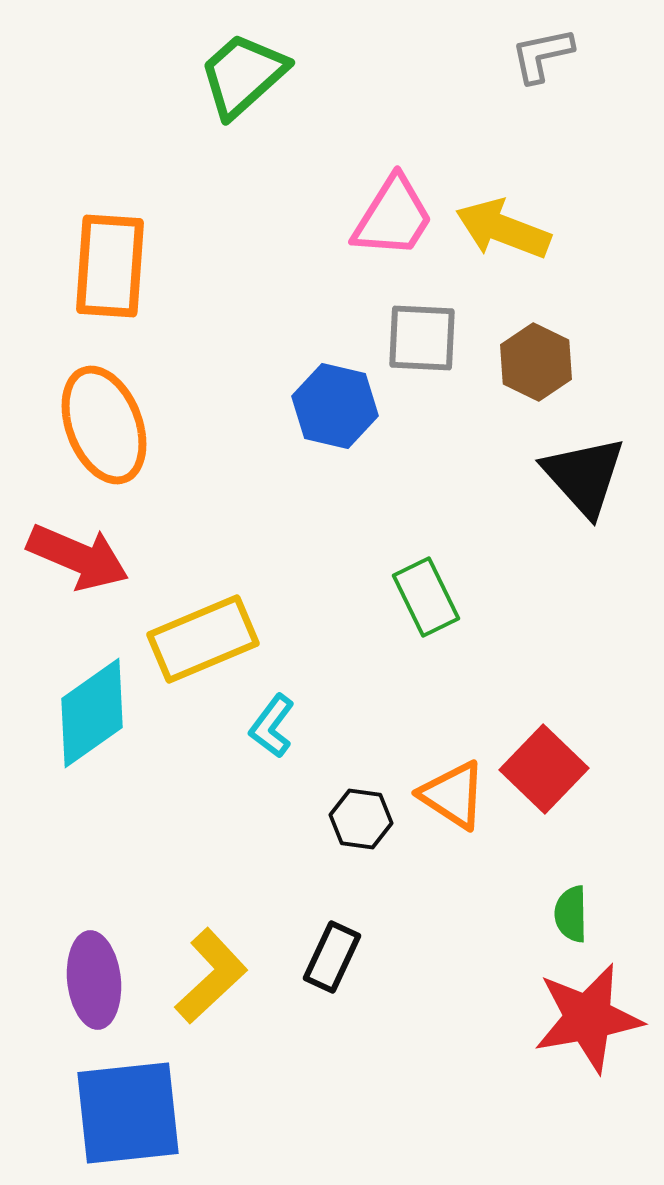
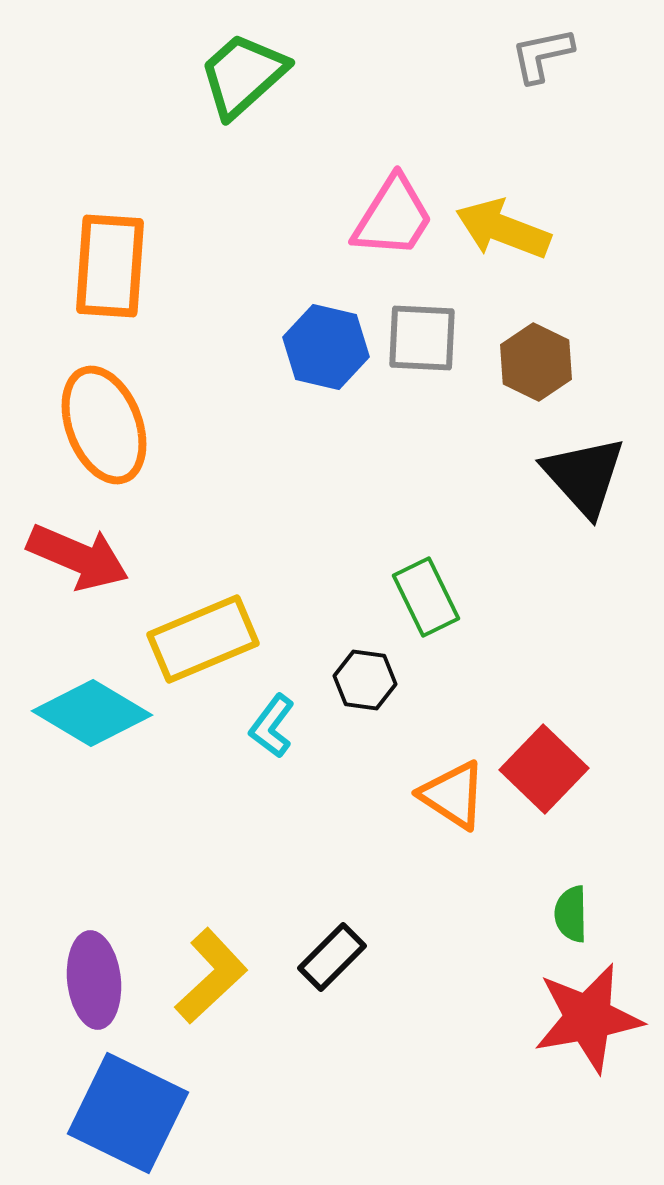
blue hexagon: moved 9 px left, 59 px up
cyan diamond: rotated 66 degrees clockwise
black hexagon: moved 4 px right, 139 px up
black rectangle: rotated 20 degrees clockwise
blue square: rotated 32 degrees clockwise
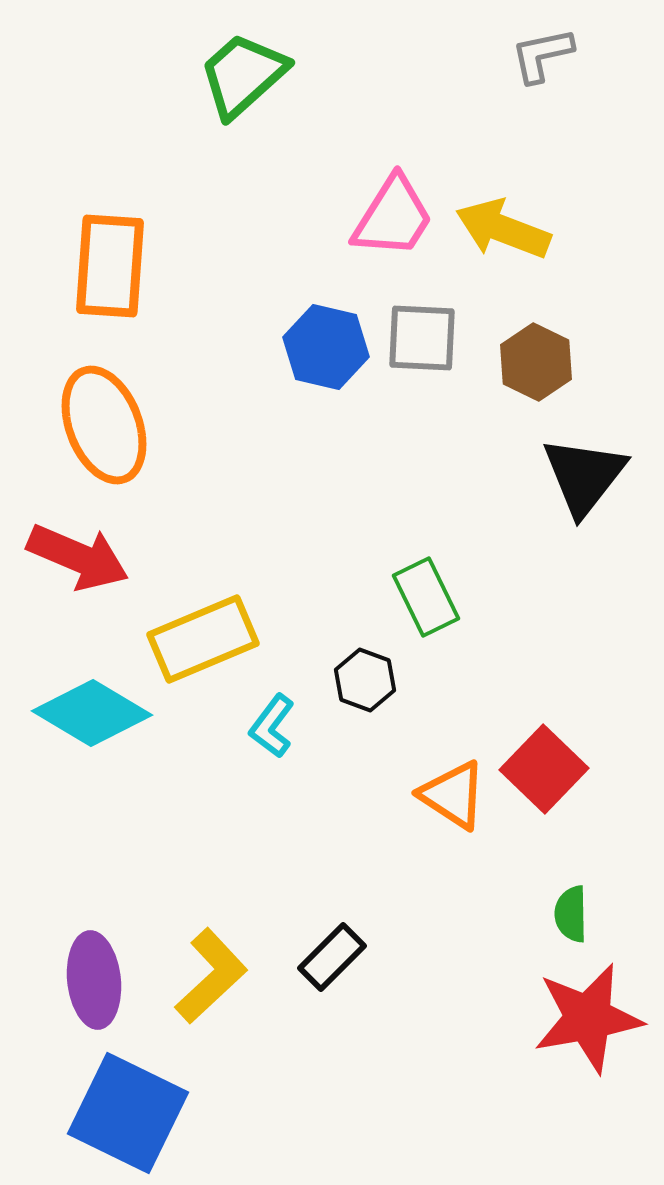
black triangle: rotated 20 degrees clockwise
black hexagon: rotated 12 degrees clockwise
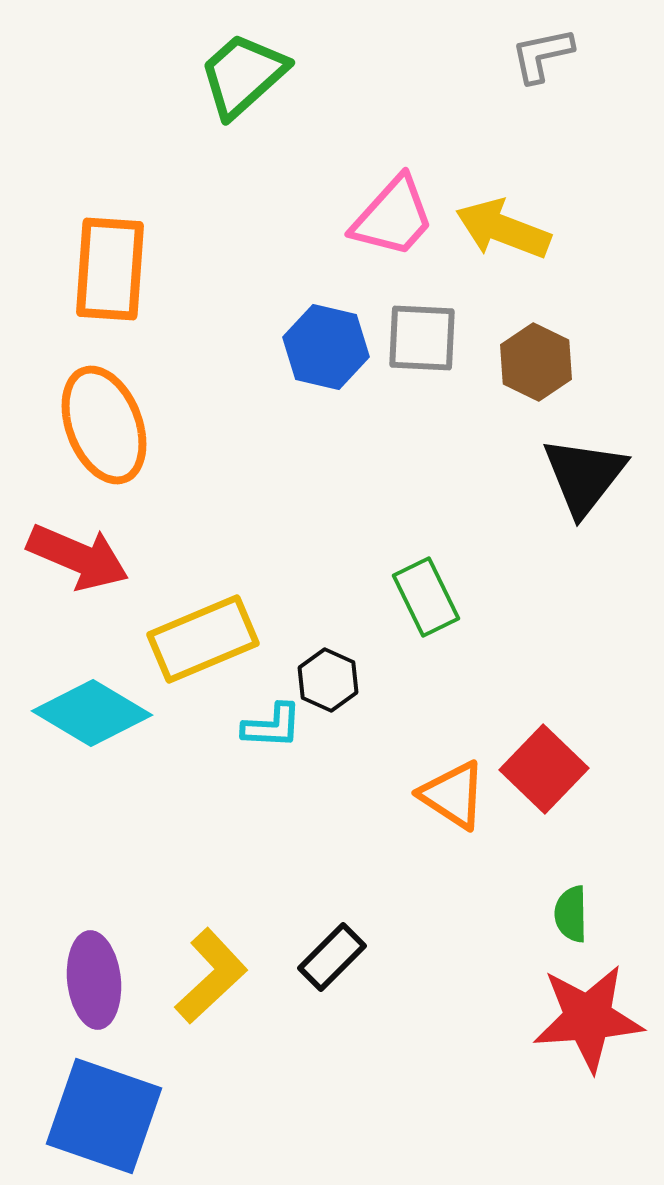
pink trapezoid: rotated 10 degrees clockwise
orange rectangle: moved 3 px down
black hexagon: moved 37 px left; rotated 4 degrees clockwise
cyan L-shape: rotated 124 degrees counterclockwise
red star: rotated 6 degrees clockwise
blue square: moved 24 px left, 3 px down; rotated 7 degrees counterclockwise
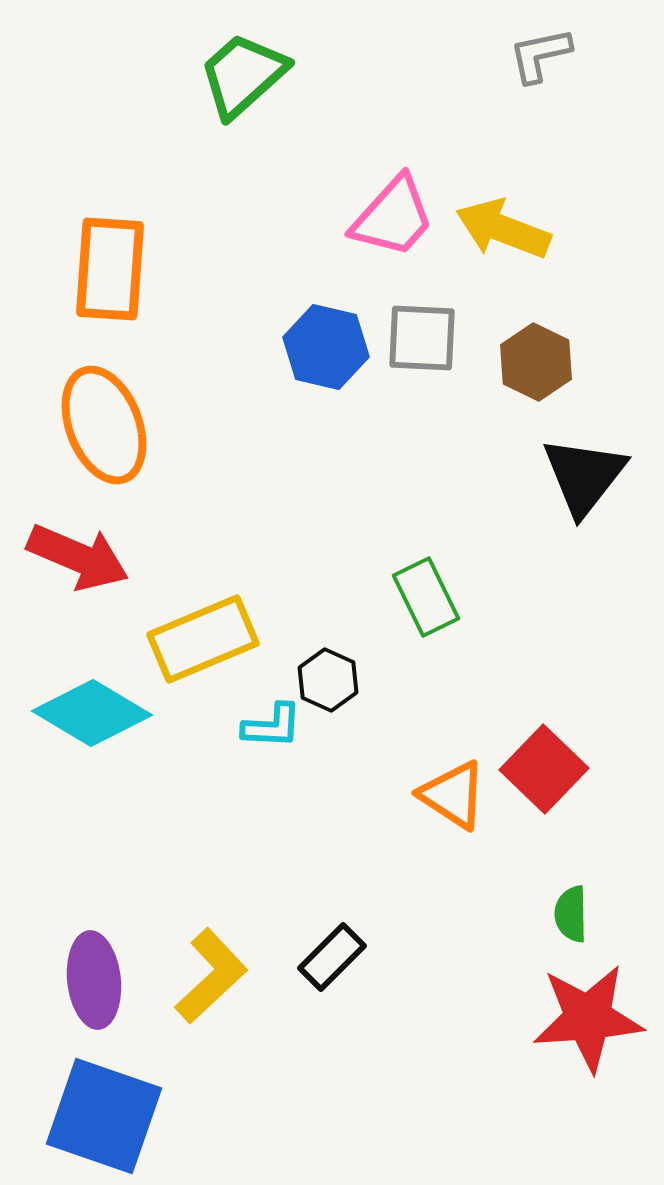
gray L-shape: moved 2 px left
